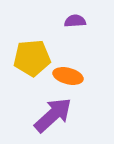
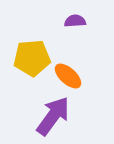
orange ellipse: rotated 28 degrees clockwise
purple arrow: moved 1 px down; rotated 12 degrees counterclockwise
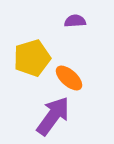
yellow pentagon: rotated 12 degrees counterclockwise
orange ellipse: moved 1 px right, 2 px down
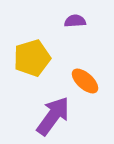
orange ellipse: moved 16 px right, 3 px down
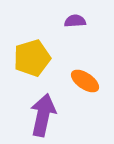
orange ellipse: rotated 8 degrees counterclockwise
purple arrow: moved 10 px left, 1 px up; rotated 24 degrees counterclockwise
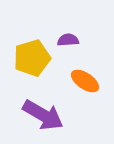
purple semicircle: moved 7 px left, 19 px down
purple arrow: rotated 108 degrees clockwise
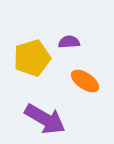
purple semicircle: moved 1 px right, 2 px down
purple arrow: moved 2 px right, 4 px down
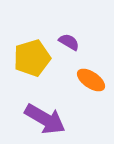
purple semicircle: rotated 35 degrees clockwise
orange ellipse: moved 6 px right, 1 px up
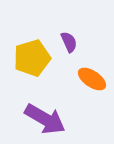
purple semicircle: rotated 35 degrees clockwise
orange ellipse: moved 1 px right, 1 px up
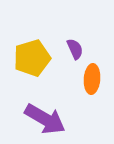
purple semicircle: moved 6 px right, 7 px down
orange ellipse: rotated 60 degrees clockwise
